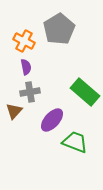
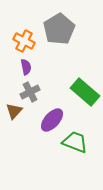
gray cross: rotated 18 degrees counterclockwise
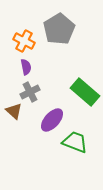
brown triangle: rotated 30 degrees counterclockwise
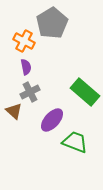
gray pentagon: moved 7 px left, 6 px up
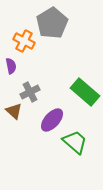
purple semicircle: moved 15 px left, 1 px up
green trapezoid: rotated 20 degrees clockwise
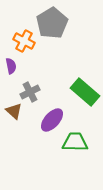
green trapezoid: rotated 40 degrees counterclockwise
